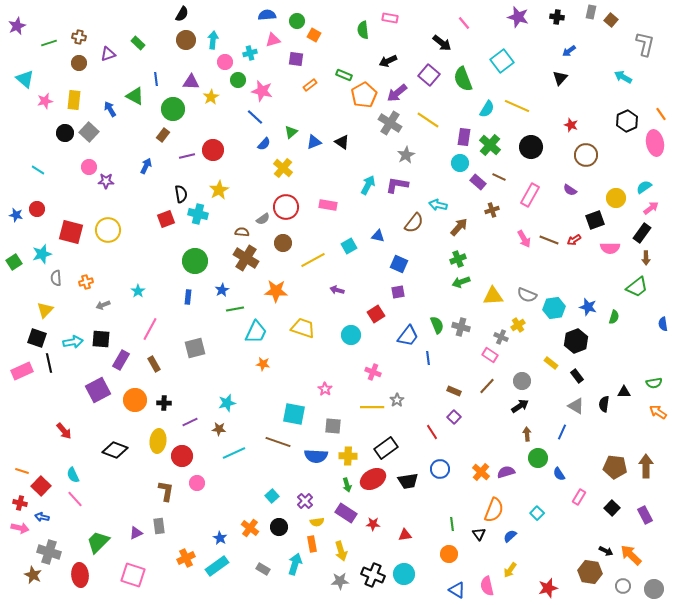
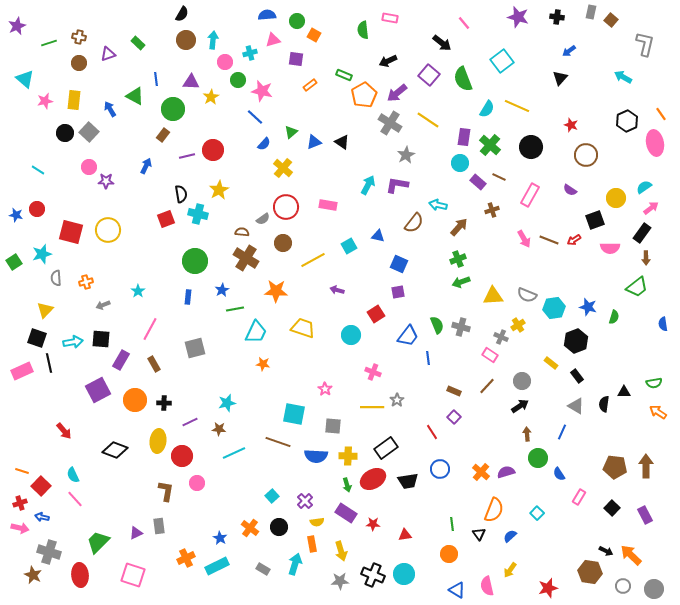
red cross at (20, 503): rotated 32 degrees counterclockwise
cyan rectangle at (217, 566): rotated 10 degrees clockwise
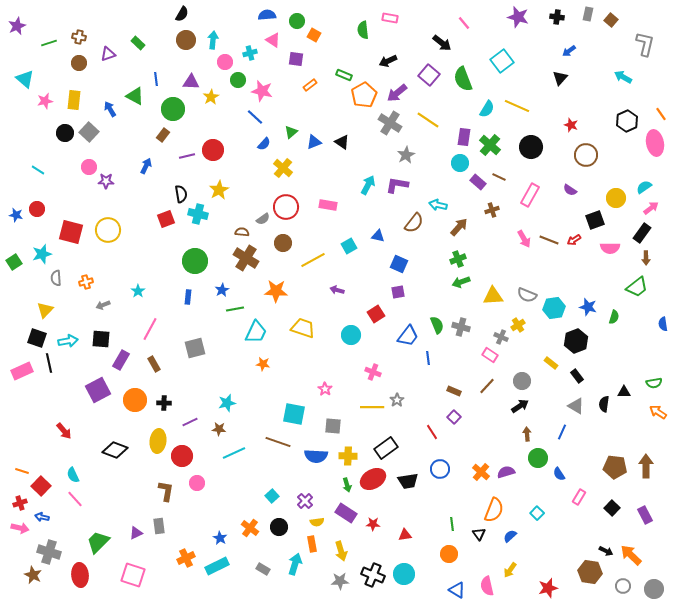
gray rectangle at (591, 12): moved 3 px left, 2 px down
pink triangle at (273, 40): rotated 49 degrees clockwise
cyan arrow at (73, 342): moved 5 px left, 1 px up
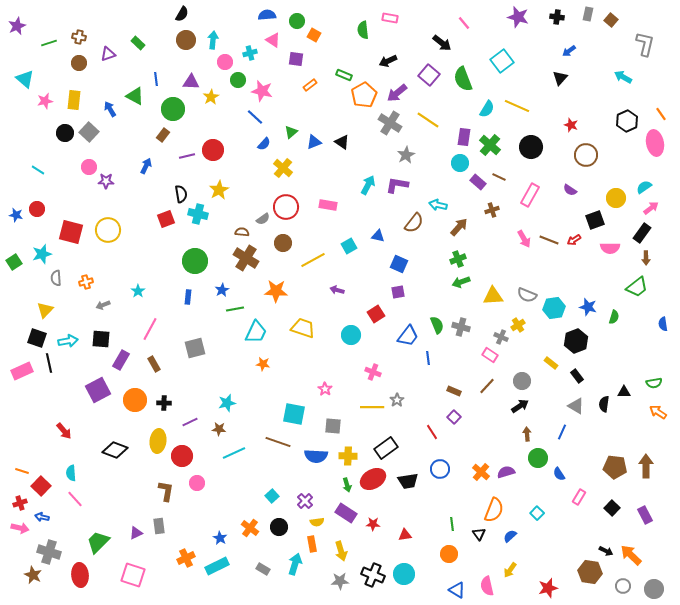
cyan semicircle at (73, 475): moved 2 px left, 2 px up; rotated 21 degrees clockwise
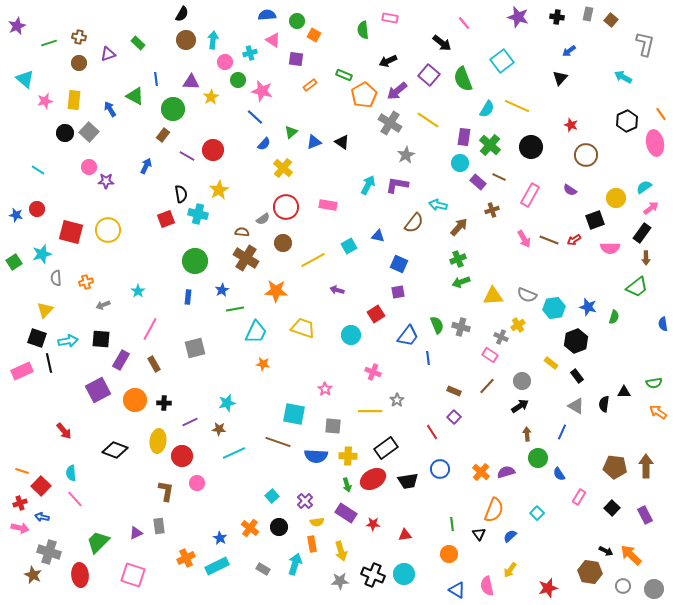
purple arrow at (397, 93): moved 2 px up
purple line at (187, 156): rotated 42 degrees clockwise
yellow line at (372, 407): moved 2 px left, 4 px down
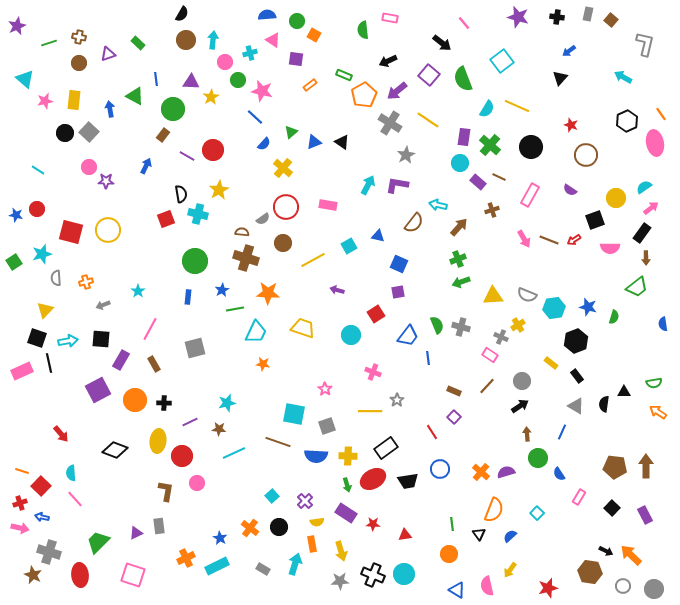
blue arrow at (110, 109): rotated 21 degrees clockwise
brown cross at (246, 258): rotated 15 degrees counterclockwise
orange star at (276, 291): moved 8 px left, 2 px down
gray square at (333, 426): moved 6 px left; rotated 24 degrees counterclockwise
red arrow at (64, 431): moved 3 px left, 3 px down
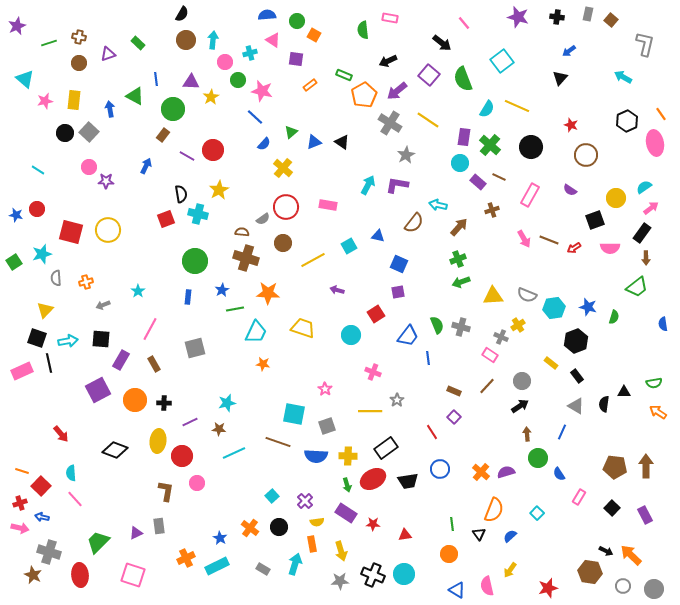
red arrow at (574, 240): moved 8 px down
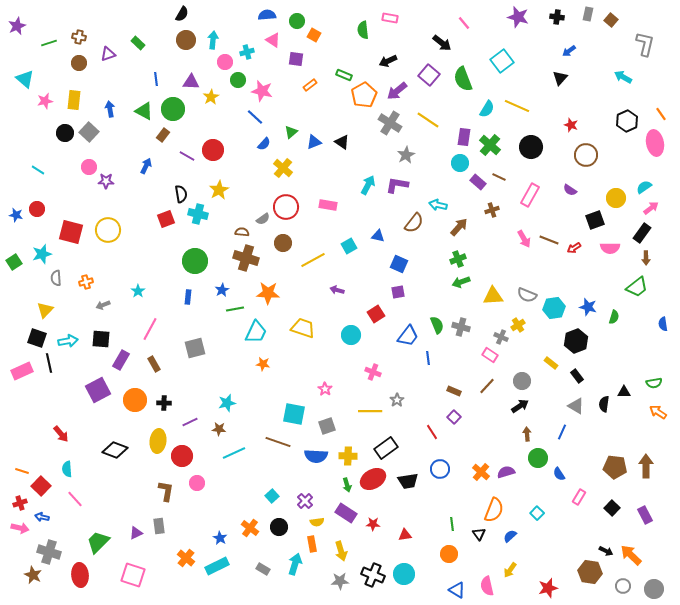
cyan cross at (250, 53): moved 3 px left, 1 px up
green triangle at (135, 96): moved 9 px right, 15 px down
cyan semicircle at (71, 473): moved 4 px left, 4 px up
orange cross at (186, 558): rotated 24 degrees counterclockwise
